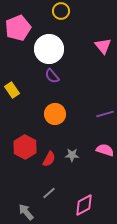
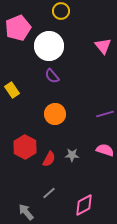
white circle: moved 3 px up
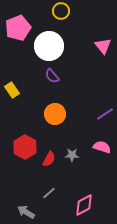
purple line: rotated 18 degrees counterclockwise
pink semicircle: moved 3 px left, 3 px up
gray arrow: rotated 18 degrees counterclockwise
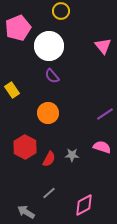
orange circle: moved 7 px left, 1 px up
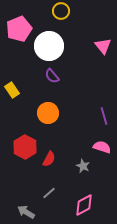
pink pentagon: moved 1 px right, 1 px down
purple line: moved 1 px left, 2 px down; rotated 72 degrees counterclockwise
gray star: moved 11 px right, 11 px down; rotated 24 degrees clockwise
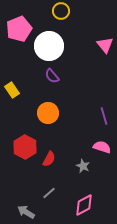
pink triangle: moved 2 px right, 1 px up
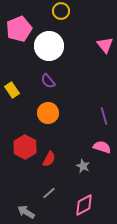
purple semicircle: moved 4 px left, 5 px down
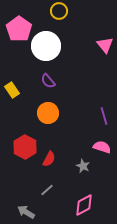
yellow circle: moved 2 px left
pink pentagon: rotated 15 degrees counterclockwise
white circle: moved 3 px left
gray line: moved 2 px left, 3 px up
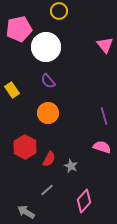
pink pentagon: rotated 25 degrees clockwise
white circle: moved 1 px down
gray star: moved 12 px left
pink diamond: moved 4 px up; rotated 20 degrees counterclockwise
